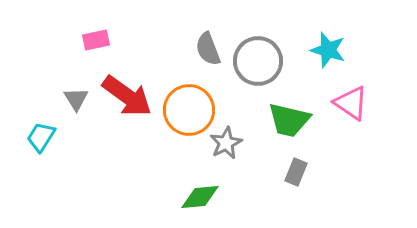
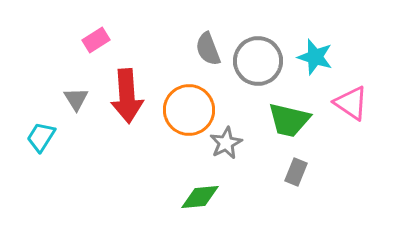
pink rectangle: rotated 20 degrees counterclockwise
cyan star: moved 13 px left, 7 px down
red arrow: rotated 50 degrees clockwise
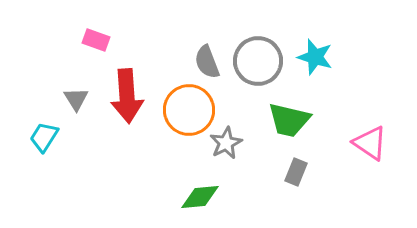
pink rectangle: rotated 52 degrees clockwise
gray semicircle: moved 1 px left, 13 px down
pink triangle: moved 19 px right, 40 px down
cyan trapezoid: moved 3 px right
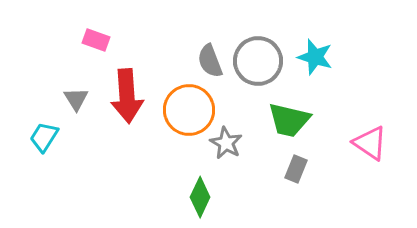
gray semicircle: moved 3 px right, 1 px up
gray star: rotated 16 degrees counterclockwise
gray rectangle: moved 3 px up
green diamond: rotated 60 degrees counterclockwise
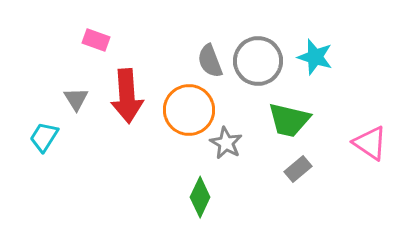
gray rectangle: moved 2 px right; rotated 28 degrees clockwise
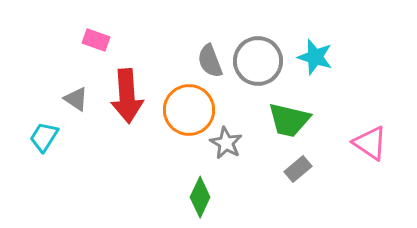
gray triangle: rotated 24 degrees counterclockwise
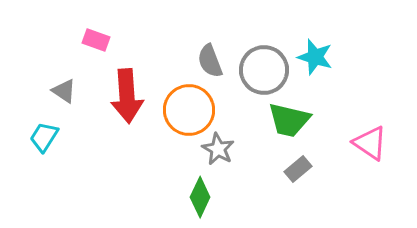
gray circle: moved 6 px right, 9 px down
gray triangle: moved 12 px left, 8 px up
gray star: moved 8 px left, 6 px down
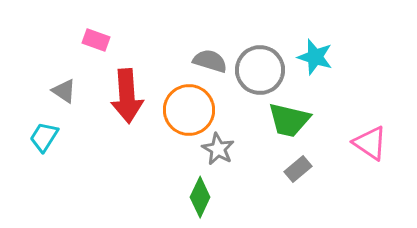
gray semicircle: rotated 128 degrees clockwise
gray circle: moved 4 px left
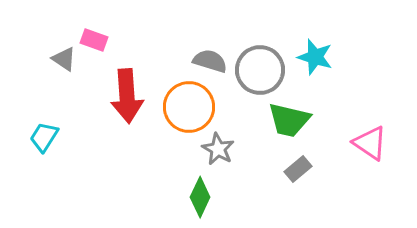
pink rectangle: moved 2 px left
gray triangle: moved 32 px up
orange circle: moved 3 px up
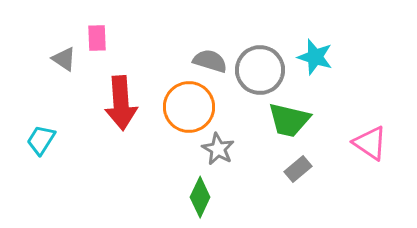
pink rectangle: moved 3 px right, 2 px up; rotated 68 degrees clockwise
red arrow: moved 6 px left, 7 px down
cyan trapezoid: moved 3 px left, 3 px down
